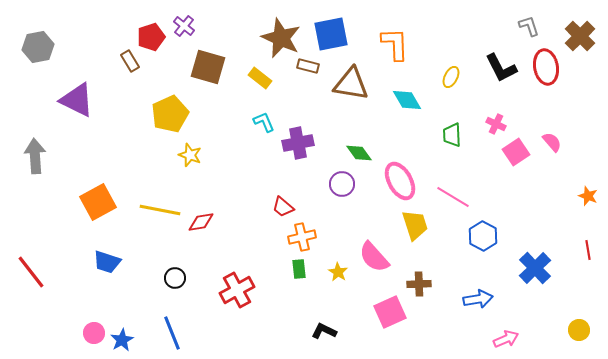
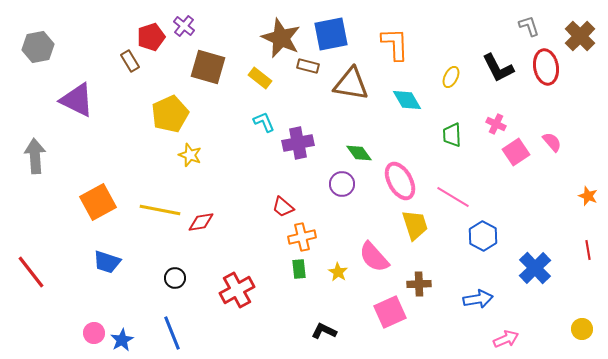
black L-shape at (501, 68): moved 3 px left
yellow circle at (579, 330): moved 3 px right, 1 px up
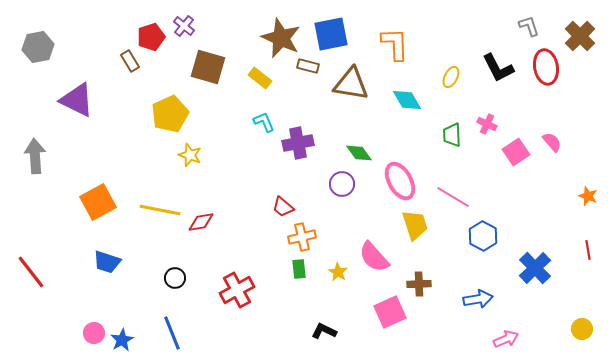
pink cross at (496, 124): moved 9 px left
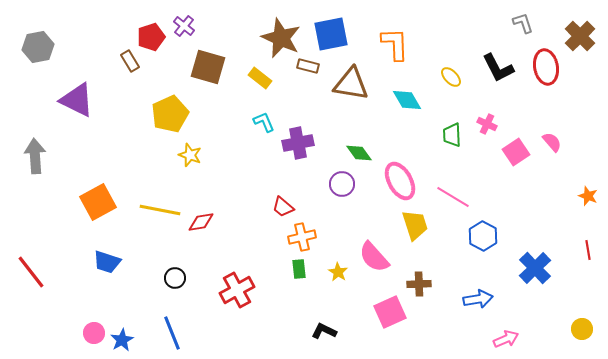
gray L-shape at (529, 26): moved 6 px left, 3 px up
yellow ellipse at (451, 77): rotated 70 degrees counterclockwise
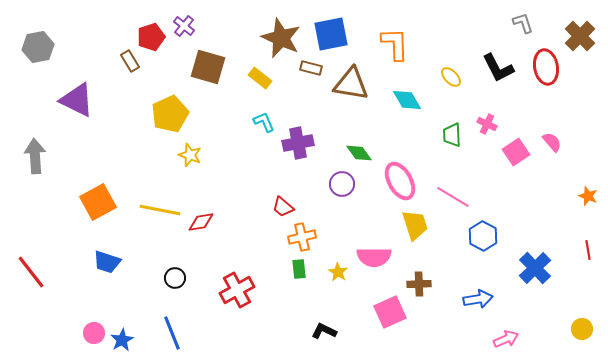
brown rectangle at (308, 66): moved 3 px right, 2 px down
pink semicircle at (374, 257): rotated 48 degrees counterclockwise
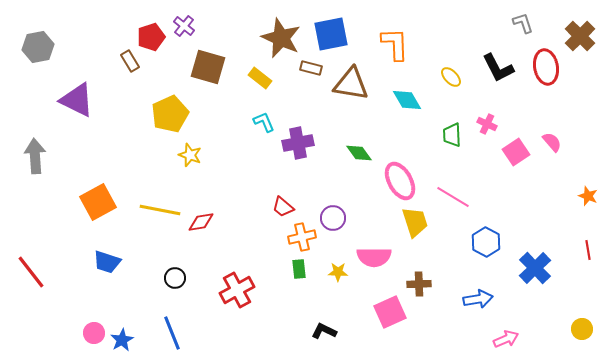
purple circle at (342, 184): moved 9 px left, 34 px down
yellow trapezoid at (415, 225): moved 3 px up
blue hexagon at (483, 236): moved 3 px right, 6 px down
yellow star at (338, 272): rotated 30 degrees counterclockwise
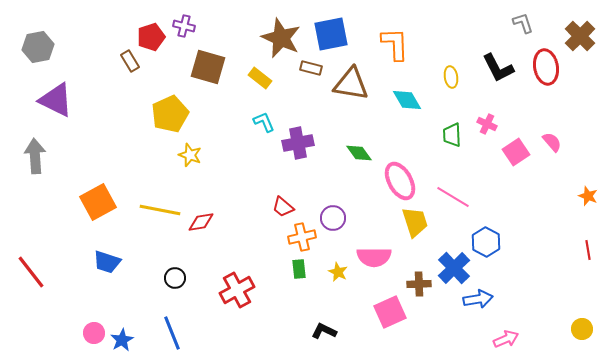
purple cross at (184, 26): rotated 25 degrees counterclockwise
yellow ellipse at (451, 77): rotated 35 degrees clockwise
purple triangle at (77, 100): moved 21 px left
blue cross at (535, 268): moved 81 px left
yellow star at (338, 272): rotated 24 degrees clockwise
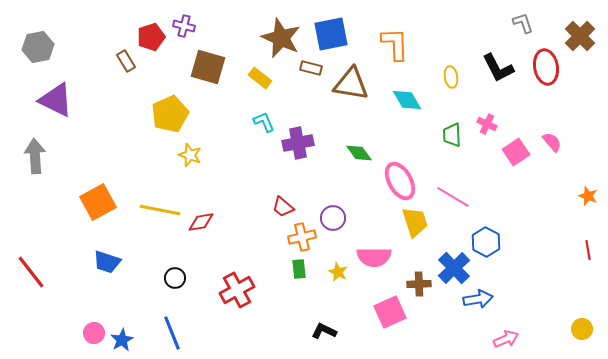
brown rectangle at (130, 61): moved 4 px left
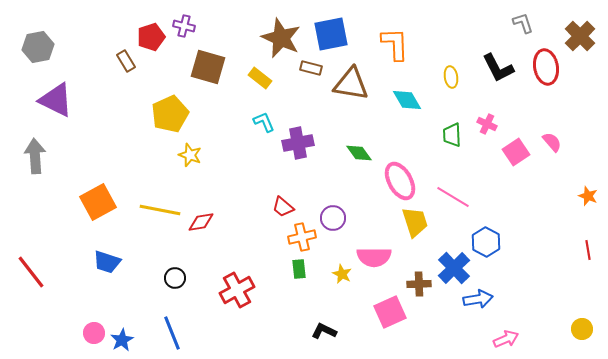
yellow star at (338, 272): moved 4 px right, 2 px down
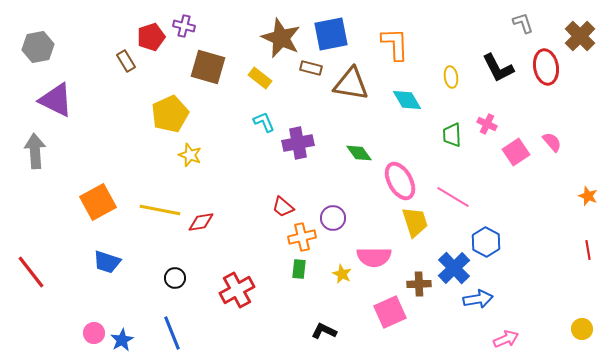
gray arrow at (35, 156): moved 5 px up
green rectangle at (299, 269): rotated 12 degrees clockwise
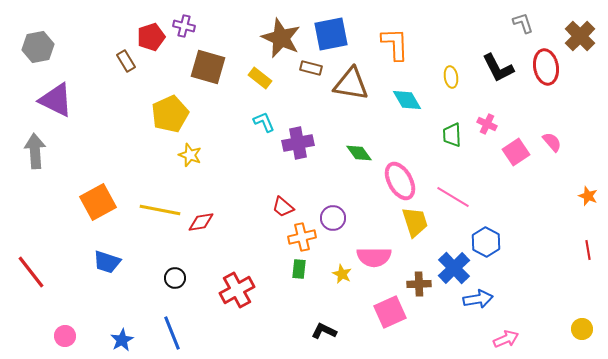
pink circle at (94, 333): moved 29 px left, 3 px down
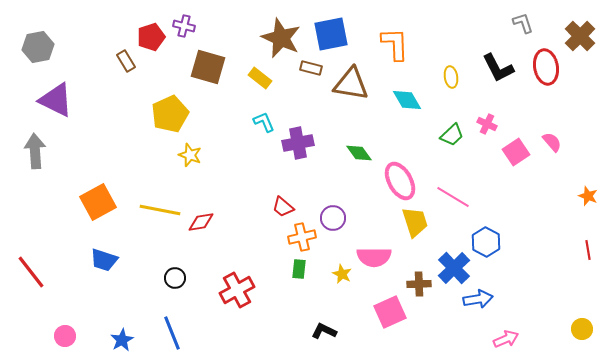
green trapezoid at (452, 135): rotated 130 degrees counterclockwise
blue trapezoid at (107, 262): moved 3 px left, 2 px up
